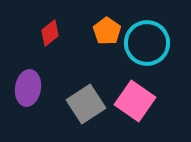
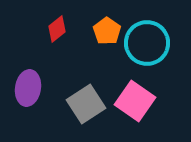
red diamond: moved 7 px right, 4 px up
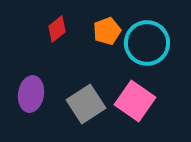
orange pentagon: rotated 16 degrees clockwise
purple ellipse: moved 3 px right, 6 px down
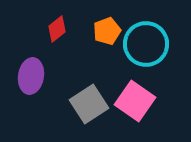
cyan circle: moved 1 px left, 1 px down
purple ellipse: moved 18 px up
gray square: moved 3 px right
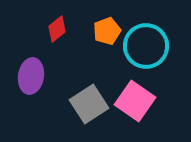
cyan circle: moved 2 px down
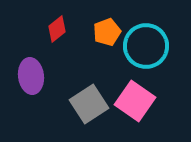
orange pentagon: moved 1 px down
purple ellipse: rotated 16 degrees counterclockwise
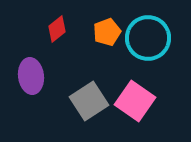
cyan circle: moved 2 px right, 8 px up
gray square: moved 3 px up
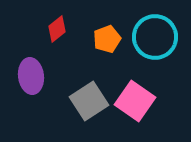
orange pentagon: moved 7 px down
cyan circle: moved 7 px right, 1 px up
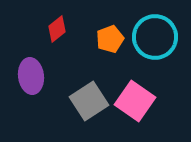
orange pentagon: moved 3 px right
